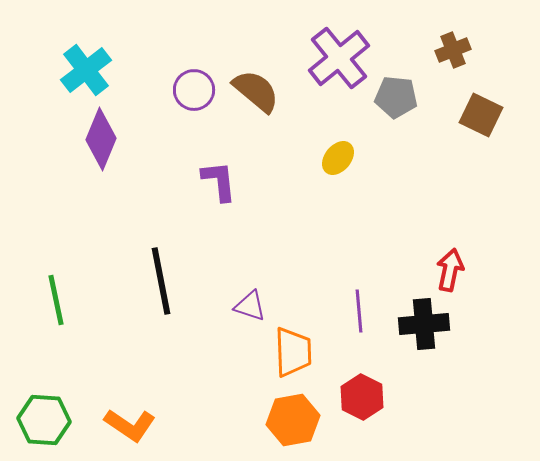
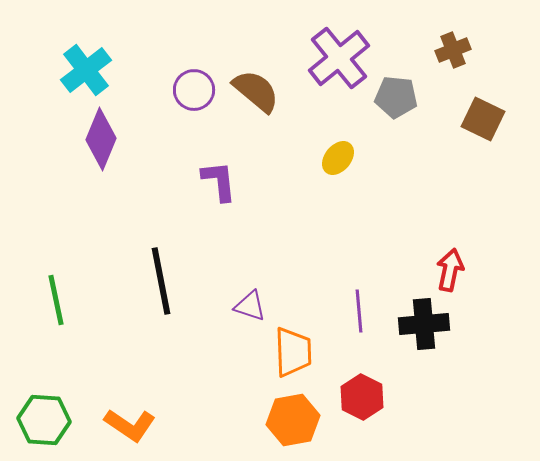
brown square: moved 2 px right, 4 px down
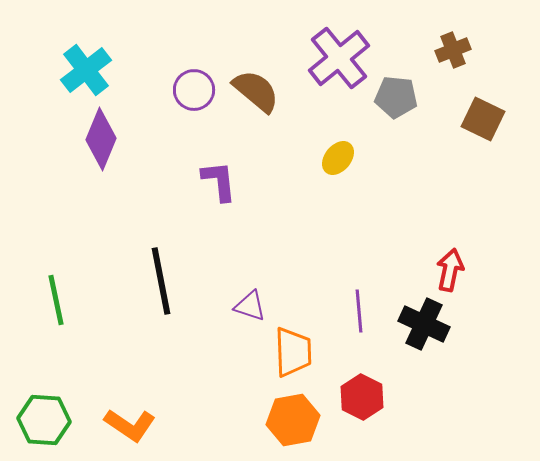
black cross: rotated 30 degrees clockwise
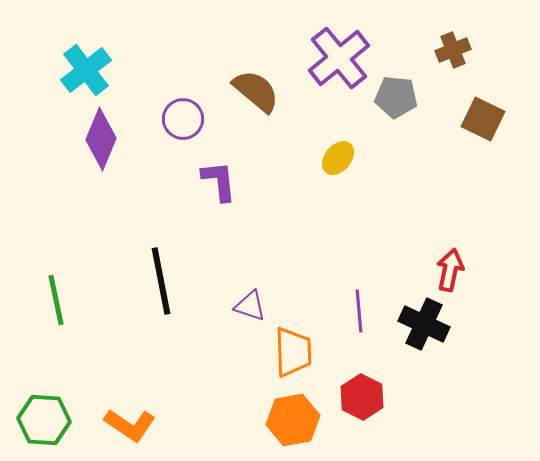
purple circle: moved 11 px left, 29 px down
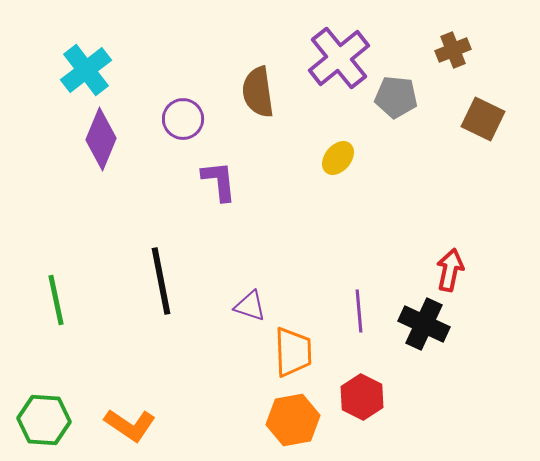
brown semicircle: moved 2 px right, 1 px down; rotated 138 degrees counterclockwise
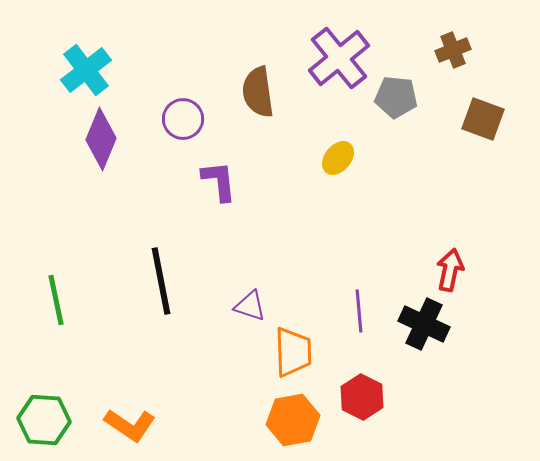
brown square: rotated 6 degrees counterclockwise
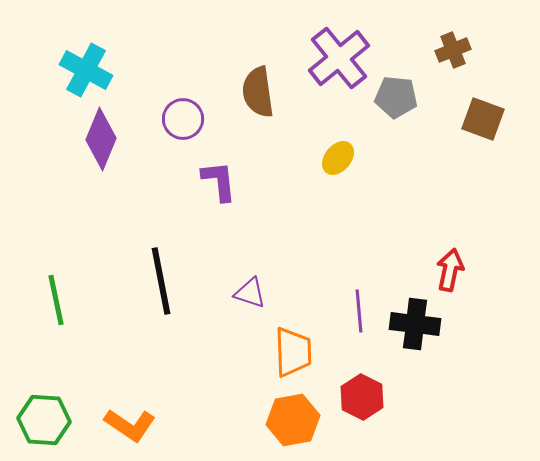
cyan cross: rotated 24 degrees counterclockwise
purple triangle: moved 13 px up
black cross: moved 9 px left; rotated 18 degrees counterclockwise
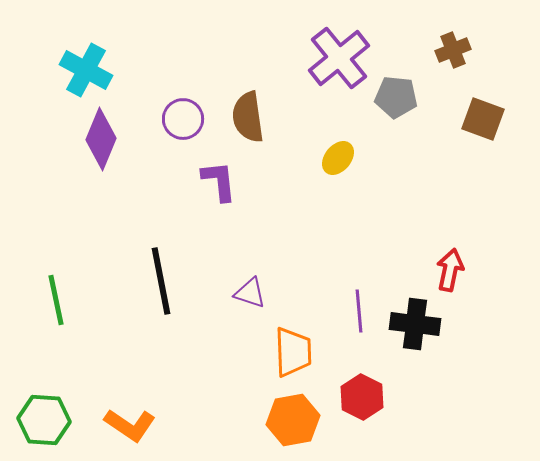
brown semicircle: moved 10 px left, 25 px down
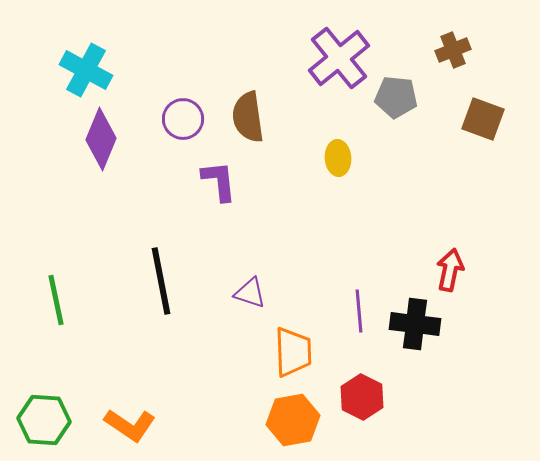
yellow ellipse: rotated 44 degrees counterclockwise
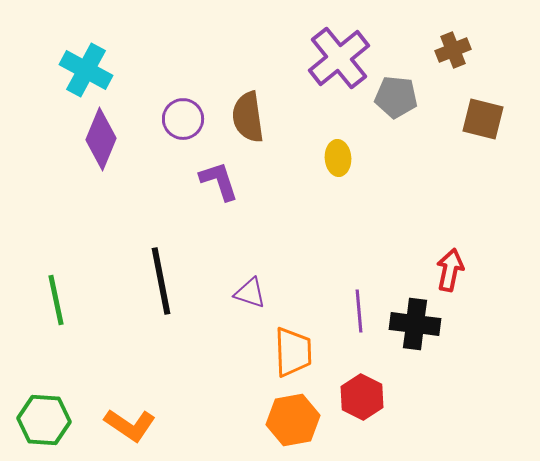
brown square: rotated 6 degrees counterclockwise
purple L-shape: rotated 12 degrees counterclockwise
